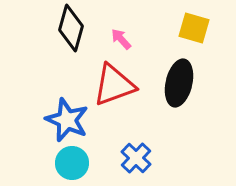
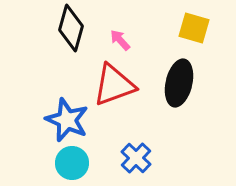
pink arrow: moved 1 px left, 1 px down
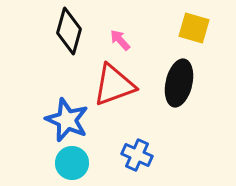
black diamond: moved 2 px left, 3 px down
blue cross: moved 1 px right, 3 px up; rotated 20 degrees counterclockwise
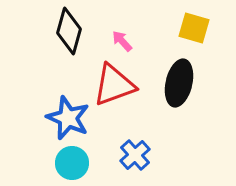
pink arrow: moved 2 px right, 1 px down
blue star: moved 1 px right, 2 px up
blue cross: moved 2 px left; rotated 24 degrees clockwise
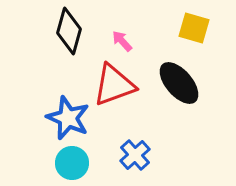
black ellipse: rotated 54 degrees counterclockwise
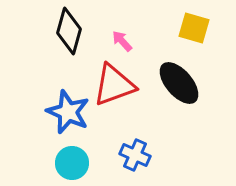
blue star: moved 6 px up
blue cross: rotated 24 degrees counterclockwise
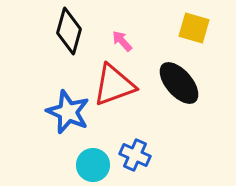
cyan circle: moved 21 px right, 2 px down
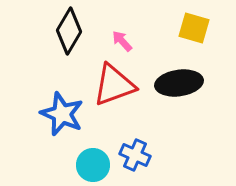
black diamond: rotated 15 degrees clockwise
black ellipse: rotated 57 degrees counterclockwise
blue star: moved 6 px left, 2 px down
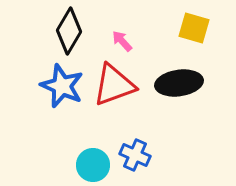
blue star: moved 28 px up
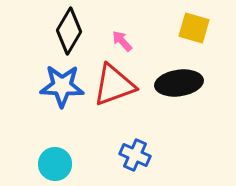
blue star: rotated 21 degrees counterclockwise
cyan circle: moved 38 px left, 1 px up
